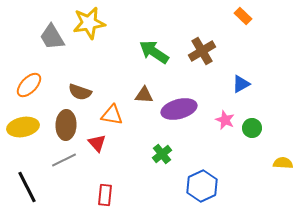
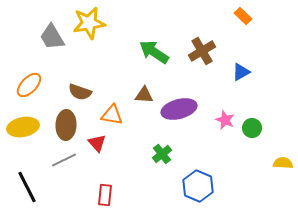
blue triangle: moved 12 px up
blue hexagon: moved 4 px left; rotated 12 degrees counterclockwise
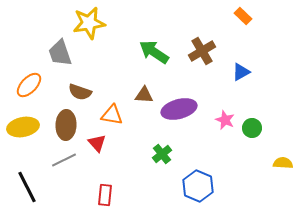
gray trapezoid: moved 8 px right, 16 px down; rotated 12 degrees clockwise
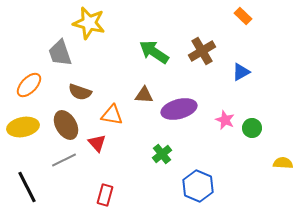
yellow star: rotated 24 degrees clockwise
brown ellipse: rotated 32 degrees counterclockwise
red rectangle: rotated 10 degrees clockwise
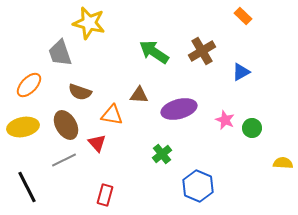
brown triangle: moved 5 px left
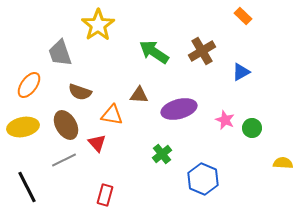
yellow star: moved 9 px right, 2 px down; rotated 24 degrees clockwise
orange ellipse: rotated 8 degrees counterclockwise
blue hexagon: moved 5 px right, 7 px up
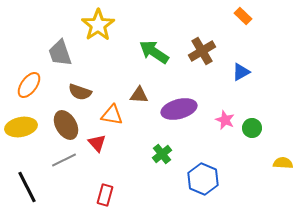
yellow ellipse: moved 2 px left
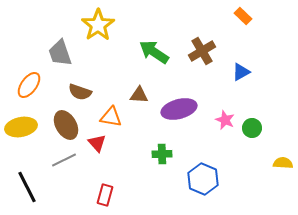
orange triangle: moved 1 px left, 2 px down
green cross: rotated 36 degrees clockwise
